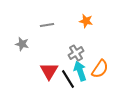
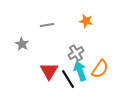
gray star: rotated 16 degrees clockwise
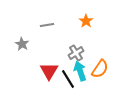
orange star: rotated 24 degrees clockwise
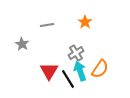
orange star: moved 1 px left, 1 px down
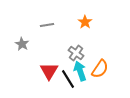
gray cross: rotated 21 degrees counterclockwise
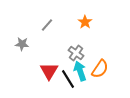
gray line: rotated 40 degrees counterclockwise
gray star: rotated 24 degrees counterclockwise
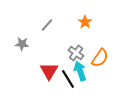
orange semicircle: moved 11 px up
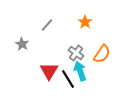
gray star: rotated 24 degrees clockwise
orange semicircle: moved 2 px right, 4 px up
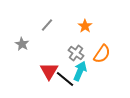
orange star: moved 4 px down
cyan arrow: rotated 42 degrees clockwise
black line: moved 3 px left; rotated 18 degrees counterclockwise
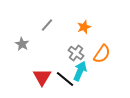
orange star: moved 1 px left, 1 px down; rotated 16 degrees clockwise
red triangle: moved 7 px left, 6 px down
